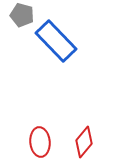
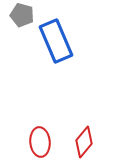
blue rectangle: rotated 21 degrees clockwise
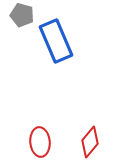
red diamond: moved 6 px right
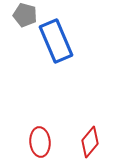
gray pentagon: moved 3 px right
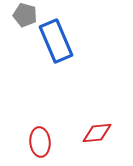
red diamond: moved 7 px right, 9 px up; rotated 44 degrees clockwise
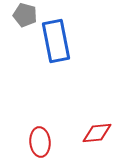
blue rectangle: rotated 12 degrees clockwise
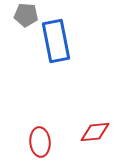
gray pentagon: moved 1 px right; rotated 10 degrees counterclockwise
red diamond: moved 2 px left, 1 px up
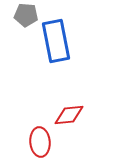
red diamond: moved 26 px left, 17 px up
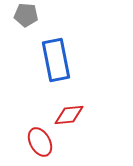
blue rectangle: moved 19 px down
red ellipse: rotated 24 degrees counterclockwise
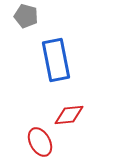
gray pentagon: moved 1 px down; rotated 10 degrees clockwise
